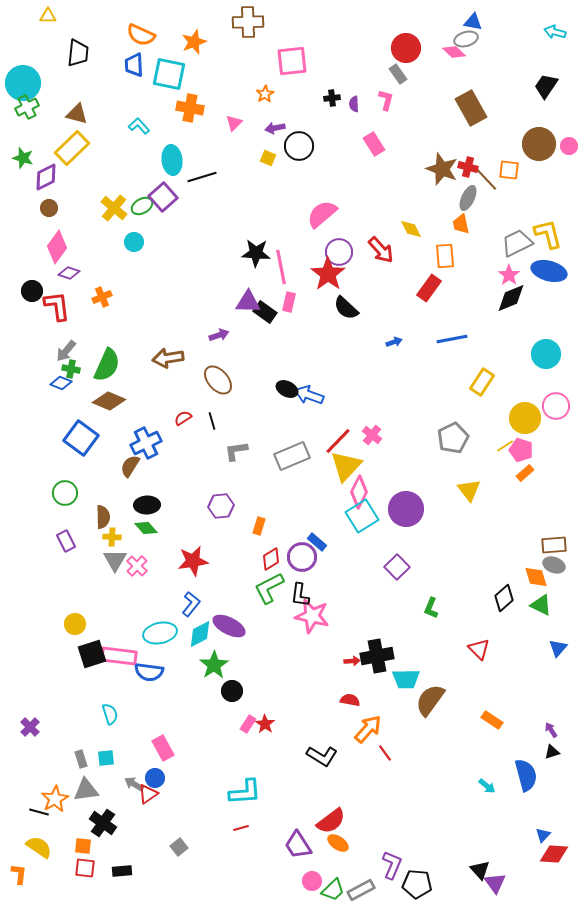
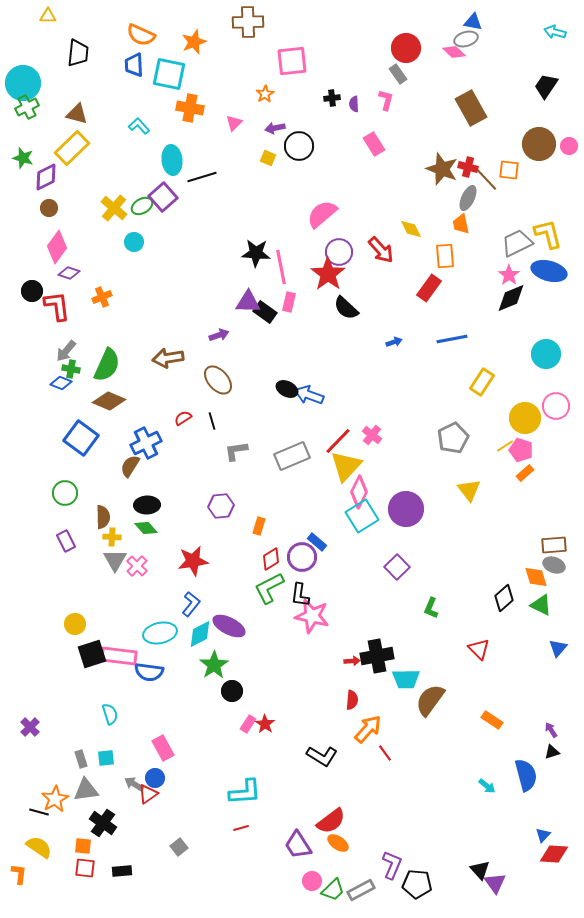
red semicircle at (350, 700): moved 2 px right; rotated 84 degrees clockwise
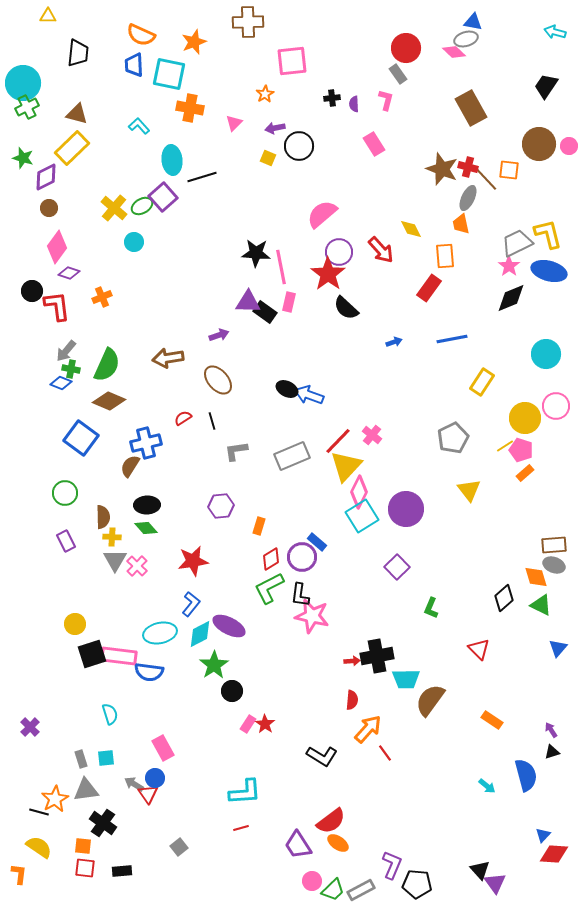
pink star at (509, 275): moved 9 px up
blue cross at (146, 443): rotated 12 degrees clockwise
red triangle at (148, 794): rotated 30 degrees counterclockwise
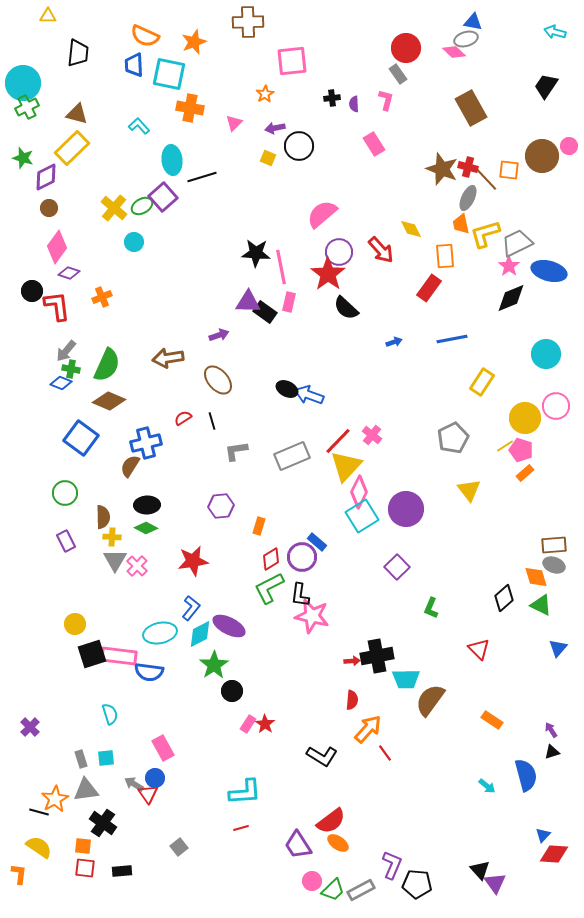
orange semicircle at (141, 35): moved 4 px right, 1 px down
brown circle at (539, 144): moved 3 px right, 12 px down
yellow L-shape at (548, 234): moved 63 px left; rotated 92 degrees counterclockwise
green diamond at (146, 528): rotated 20 degrees counterclockwise
blue L-shape at (191, 604): moved 4 px down
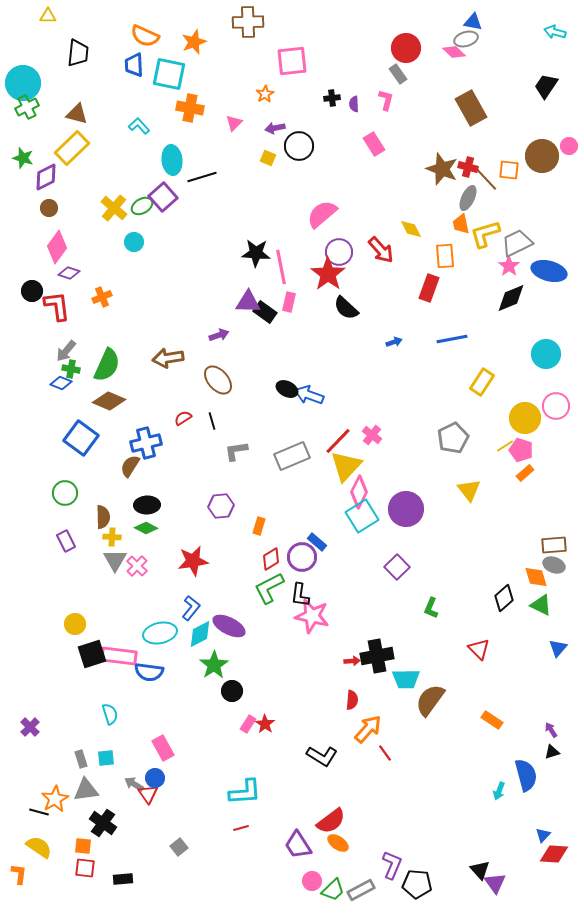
red rectangle at (429, 288): rotated 16 degrees counterclockwise
cyan arrow at (487, 786): moved 12 px right, 5 px down; rotated 72 degrees clockwise
black rectangle at (122, 871): moved 1 px right, 8 px down
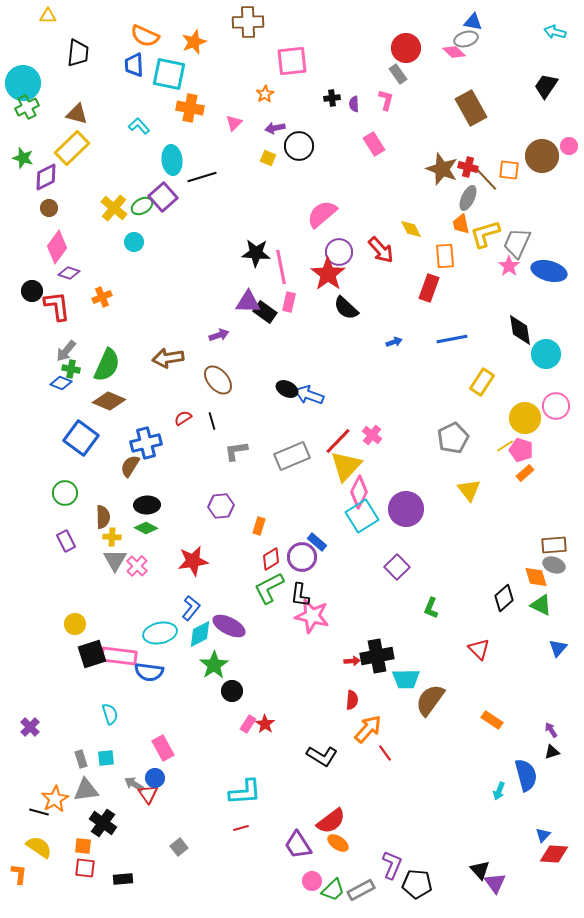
gray trapezoid at (517, 243): rotated 40 degrees counterclockwise
black diamond at (511, 298): moved 9 px right, 32 px down; rotated 76 degrees counterclockwise
